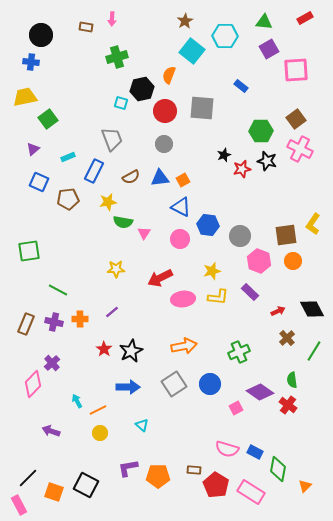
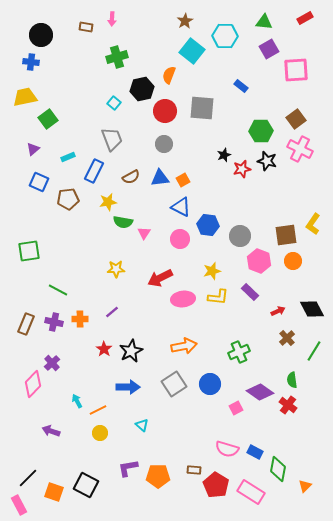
cyan square at (121, 103): moved 7 px left; rotated 24 degrees clockwise
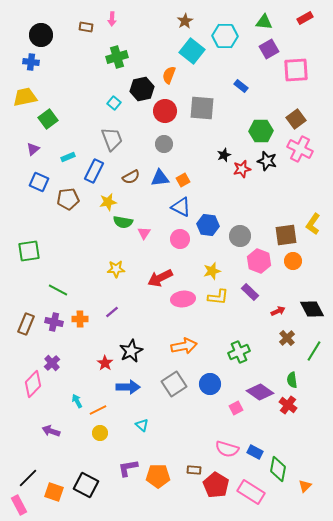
red star at (104, 349): moved 1 px right, 14 px down
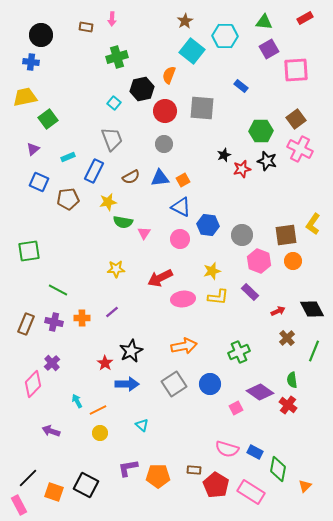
gray circle at (240, 236): moved 2 px right, 1 px up
orange cross at (80, 319): moved 2 px right, 1 px up
green line at (314, 351): rotated 10 degrees counterclockwise
blue arrow at (128, 387): moved 1 px left, 3 px up
